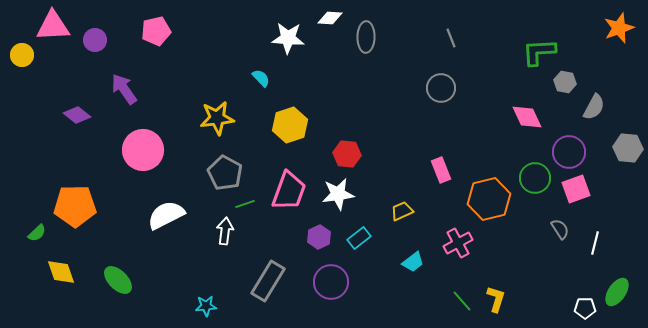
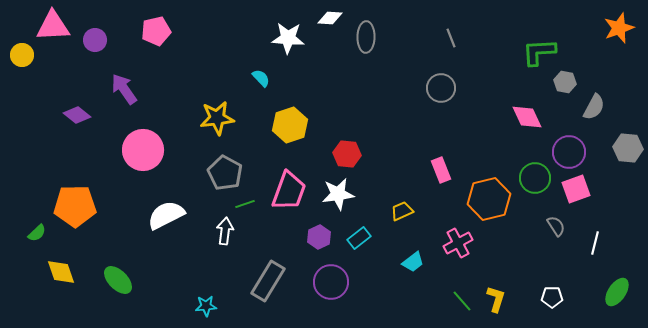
gray semicircle at (560, 229): moved 4 px left, 3 px up
white pentagon at (585, 308): moved 33 px left, 11 px up
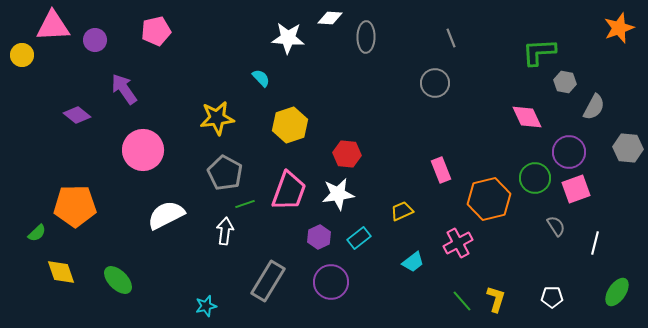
gray circle at (441, 88): moved 6 px left, 5 px up
cyan star at (206, 306): rotated 10 degrees counterclockwise
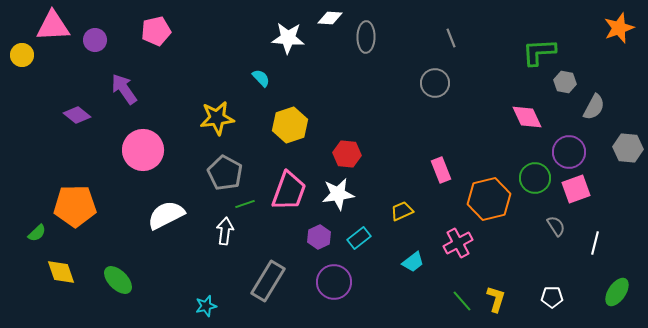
purple circle at (331, 282): moved 3 px right
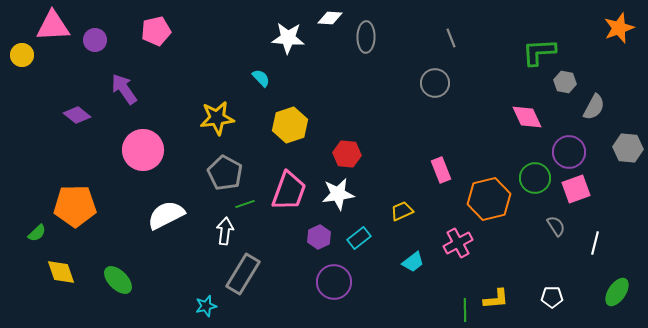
gray rectangle at (268, 281): moved 25 px left, 7 px up
yellow L-shape at (496, 299): rotated 68 degrees clockwise
green line at (462, 301): moved 3 px right, 9 px down; rotated 40 degrees clockwise
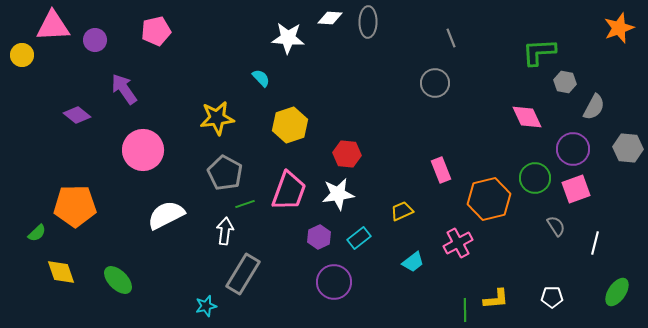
gray ellipse at (366, 37): moved 2 px right, 15 px up
purple circle at (569, 152): moved 4 px right, 3 px up
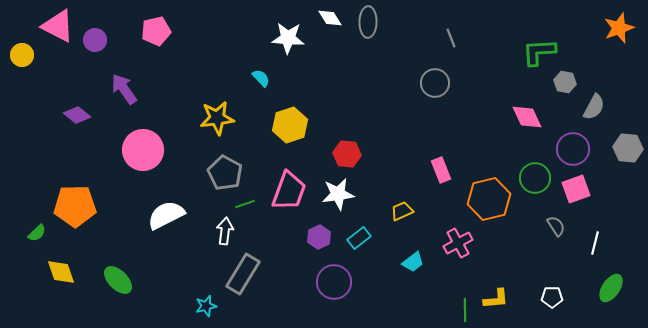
white diamond at (330, 18): rotated 55 degrees clockwise
pink triangle at (53, 26): moved 5 px right; rotated 30 degrees clockwise
green ellipse at (617, 292): moved 6 px left, 4 px up
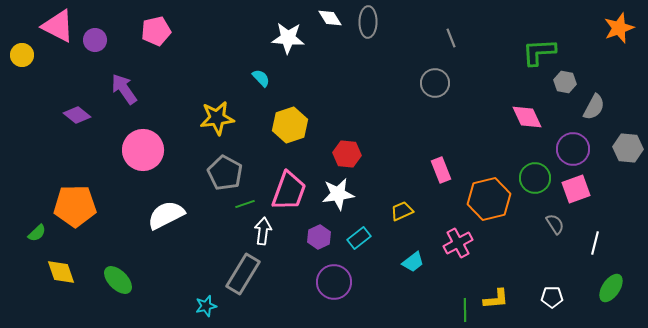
gray semicircle at (556, 226): moved 1 px left, 2 px up
white arrow at (225, 231): moved 38 px right
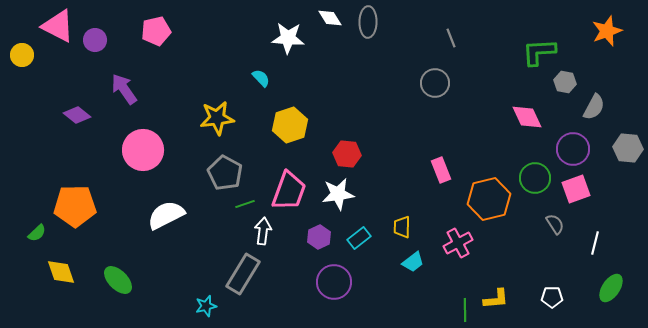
orange star at (619, 28): moved 12 px left, 3 px down
yellow trapezoid at (402, 211): moved 16 px down; rotated 65 degrees counterclockwise
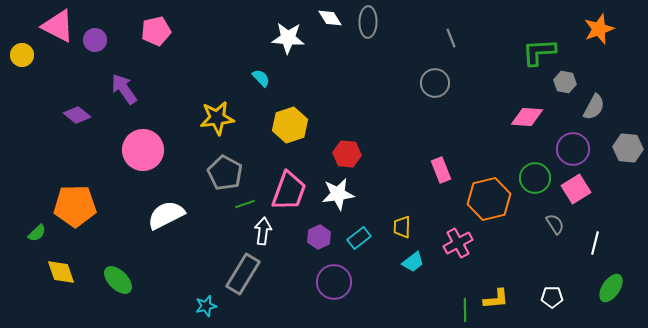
orange star at (607, 31): moved 8 px left, 2 px up
pink diamond at (527, 117): rotated 60 degrees counterclockwise
pink square at (576, 189): rotated 12 degrees counterclockwise
